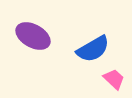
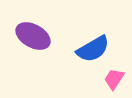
pink trapezoid: rotated 100 degrees counterclockwise
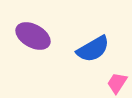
pink trapezoid: moved 3 px right, 4 px down
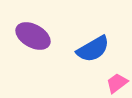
pink trapezoid: rotated 20 degrees clockwise
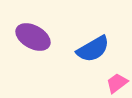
purple ellipse: moved 1 px down
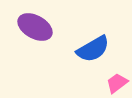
purple ellipse: moved 2 px right, 10 px up
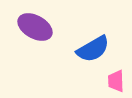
pink trapezoid: moved 1 px left, 2 px up; rotated 55 degrees counterclockwise
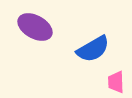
pink trapezoid: moved 1 px down
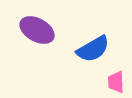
purple ellipse: moved 2 px right, 3 px down
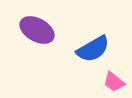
pink trapezoid: moved 2 px left; rotated 50 degrees counterclockwise
